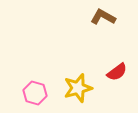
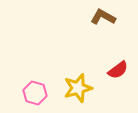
red semicircle: moved 1 px right, 2 px up
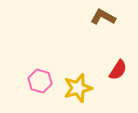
red semicircle: rotated 20 degrees counterclockwise
pink hexagon: moved 5 px right, 12 px up
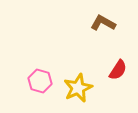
brown L-shape: moved 6 px down
yellow star: rotated 8 degrees counterclockwise
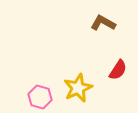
pink hexagon: moved 16 px down
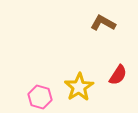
red semicircle: moved 5 px down
yellow star: moved 1 px right, 1 px up; rotated 8 degrees counterclockwise
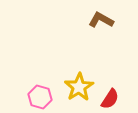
brown L-shape: moved 2 px left, 3 px up
red semicircle: moved 8 px left, 24 px down
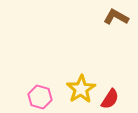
brown L-shape: moved 15 px right, 3 px up
yellow star: moved 2 px right, 2 px down
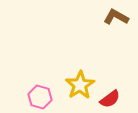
yellow star: moved 1 px left, 4 px up
red semicircle: rotated 20 degrees clockwise
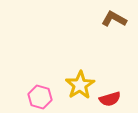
brown L-shape: moved 2 px left, 2 px down
red semicircle: rotated 20 degrees clockwise
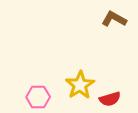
pink hexagon: moved 2 px left; rotated 15 degrees counterclockwise
